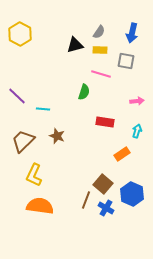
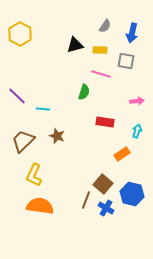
gray semicircle: moved 6 px right, 6 px up
blue hexagon: rotated 10 degrees counterclockwise
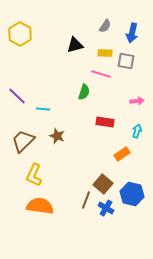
yellow rectangle: moved 5 px right, 3 px down
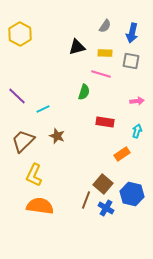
black triangle: moved 2 px right, 2 px down
gray square: moved 5 px right
cyan line: rotated 32 degrees counterclockwise
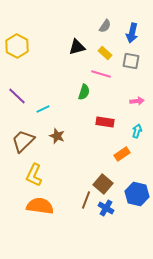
yellow hexagon: moved 3 px left, 12 px down
yellow rectangle: rotated 40 degrees clockwise
blue hexagon: moved 5 px right
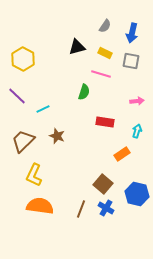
yellow hexagon: moved 6 px right, 13 px down
yellow rectangle: rotated 16 degrees counterclockwise
brown line: moved 5 px left, 9 px down
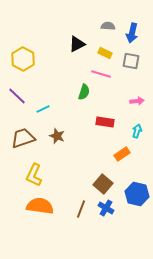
gray semicircle: moved 3 px right; rotated 120 degrees counterclockwise
black triangle: moved 3 px up; rotated 12 degrees counterclockwise
brown trapezoid: moved 3 px up; rotated 25 degrees clockwise
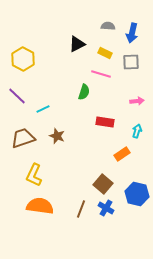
gray square: moved 1 px down; rotated 12 degrees counterclockwise
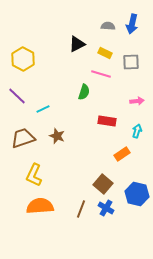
blue arrow: moved 9 px up
red rectangle: moved 2 px right, 1 px up
orange semicircle: rotated 12 degrees counterclockwise
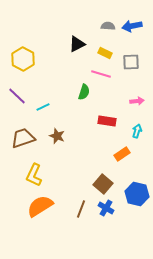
blue arrow: moved 2 px down; rotated 66 degrees clockwise
cyan line: moved 2 px up
orange semicircle: rotated 28 degrees counterclockwise
